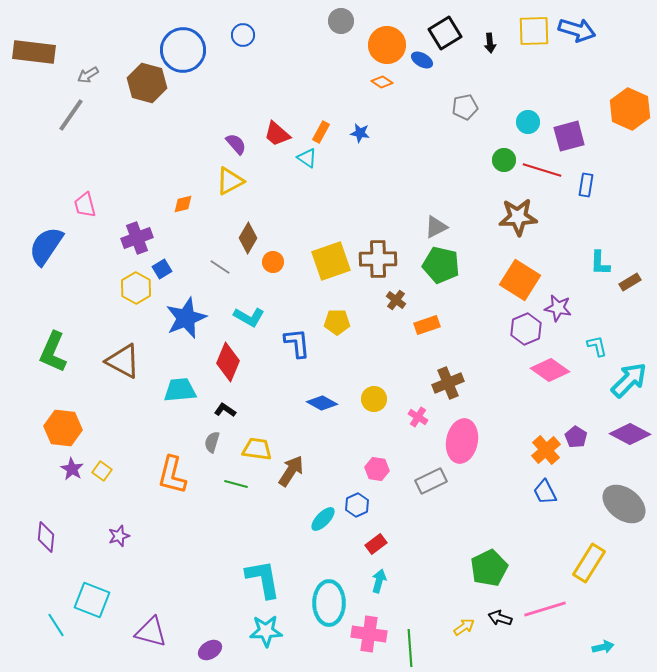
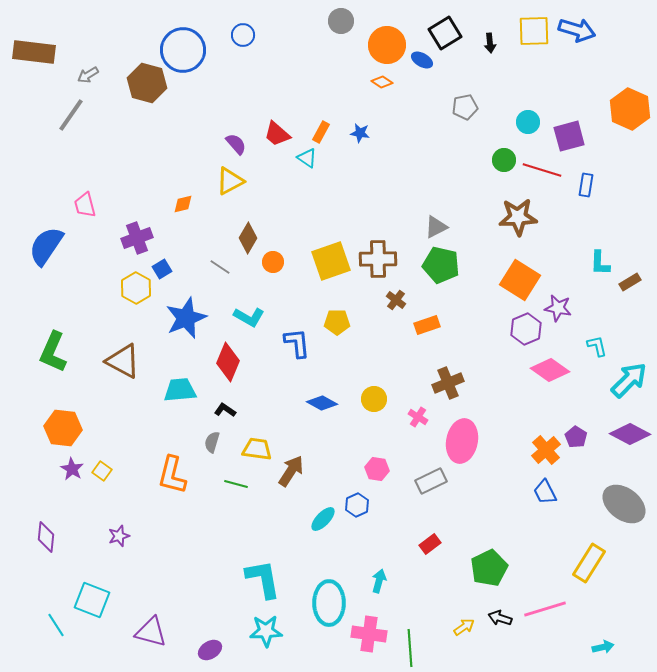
red rectangle at (376, 544): moved 54 px right
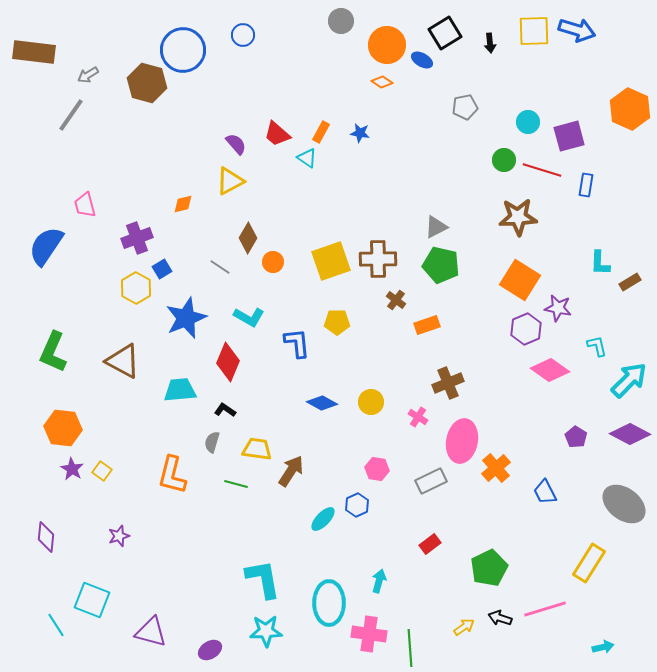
yellow circle at (374, 399): moved 3 px left, 3 px down
orange cross at (546, 450): moved 50 px left, 18 px down
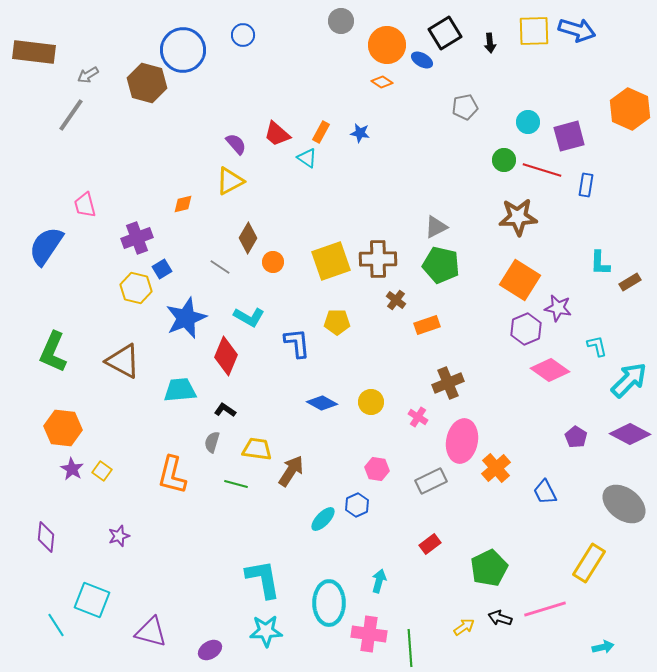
yellow hexagon at (136, 288): rotated 16 degrees counterclockwise
red diamond at (228, 362): moved 2 px left, 6 px up
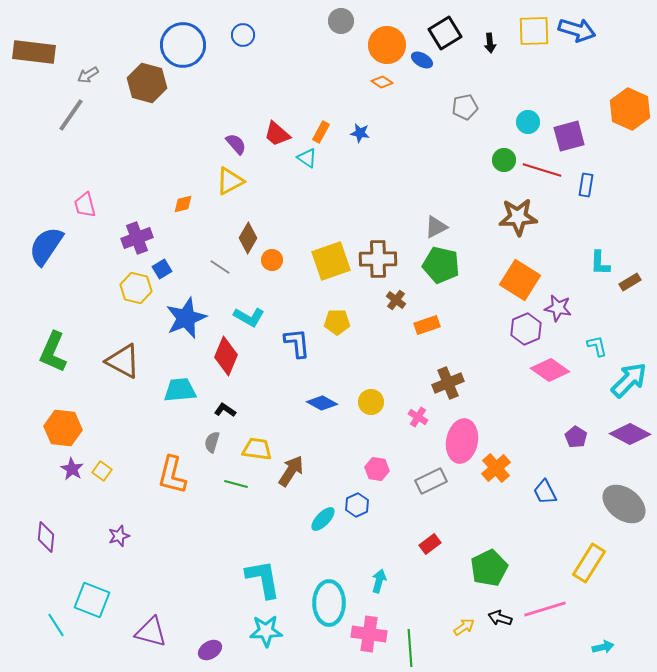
blue circle at (183, 50): moved 5 px up
orange circle at (273, 262): moved 1 px left, 2 px up
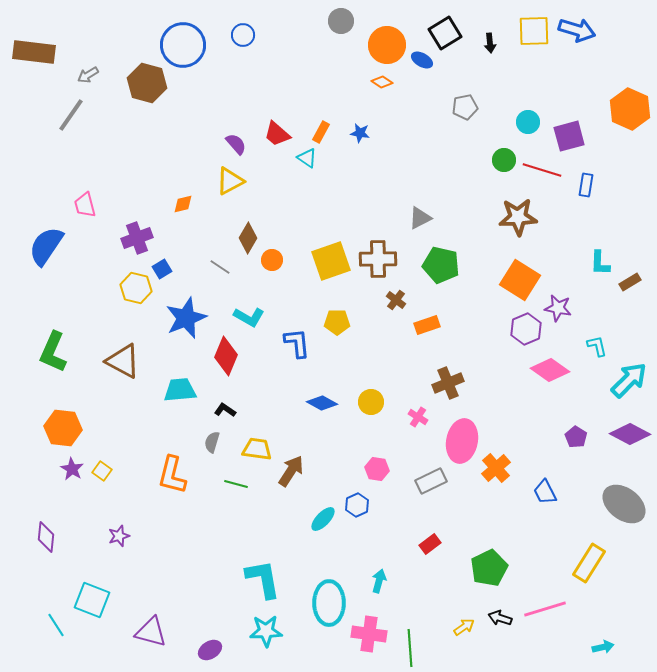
gray triangle at (436, 227): moved 16 px left, 9 px up
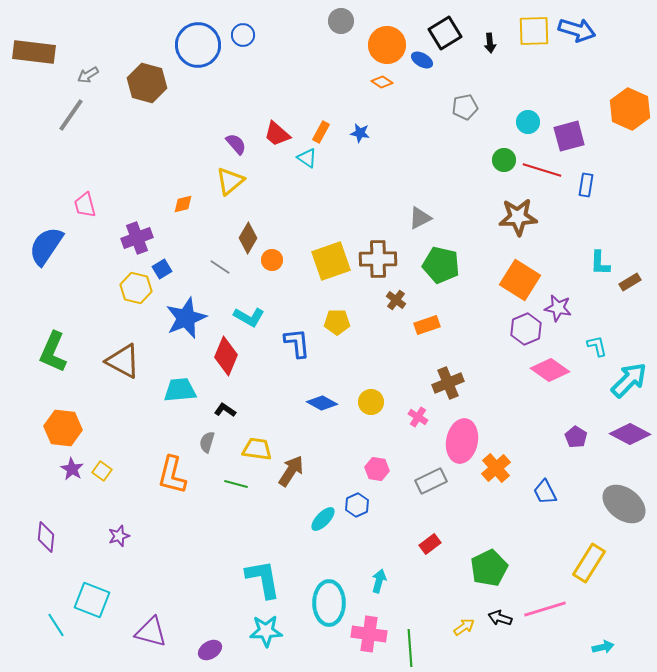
blue circle at (183, 45): moved 15 px right
yellow triangle at (230, 181): rotated 12 degrees counterclockwise
gray semicircle at (212, 442): moved 5 px left
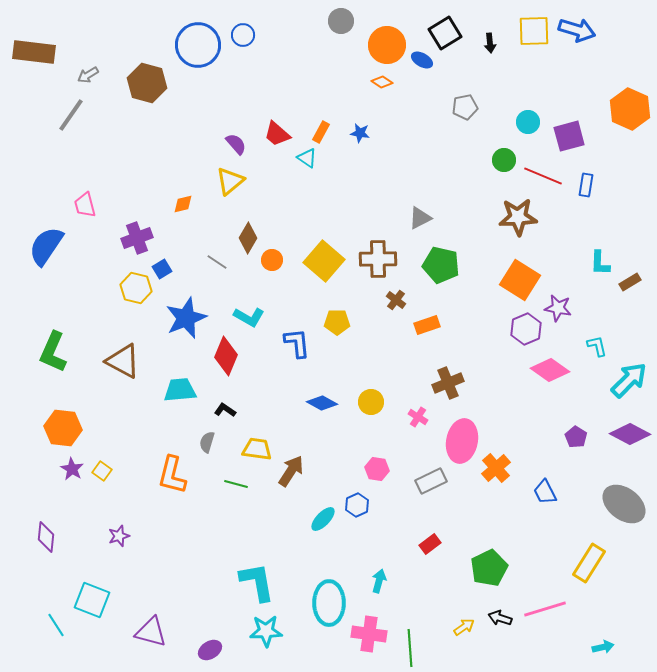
red line at (542, 170): moved 1 px right, 6 px down; rotated 6 degrees clockwise
yellow square at (331, 261): moved 7 px left; rotated 30 degrees counterclockwise
gray line at (220, 267): moved 3 px left, 5 px up
cyan L-shape at (263, 579): moved 6 px left, 3 px down
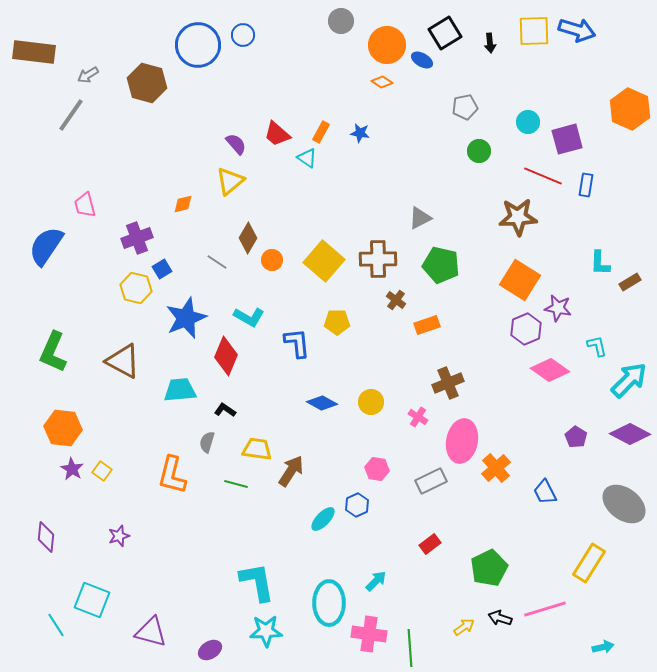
purple square at (569, 136): moved 2 px left, 3 px down
green circle at (504, 160): moved 25 px left, 9 px up
cyan arrow at (379, 581): moved 3 px left; rotated 30 degrees clockwise
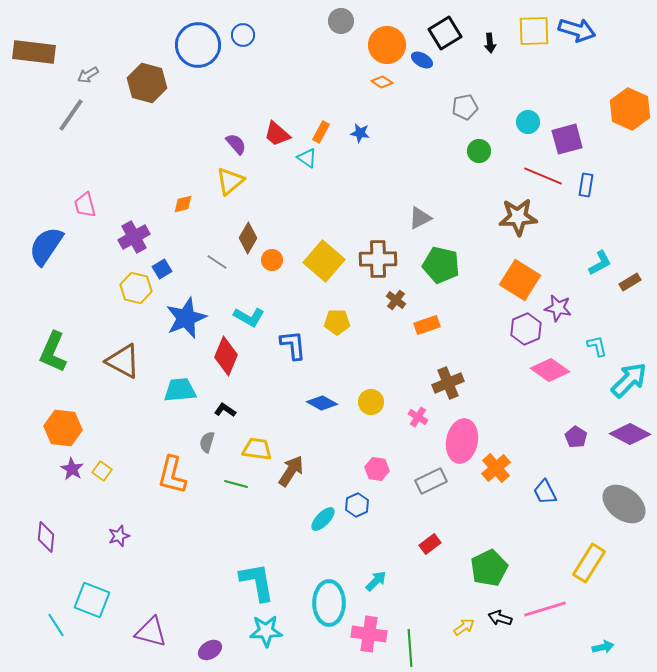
purple cross at (137, 238): moved 3 px left, 1 px up; rotated 8 degrees counterclockwise
cyan L-shape at (600, 263): rotated 120 degrees counterclockwise
blue L-shape at (297, 343): moved 4 px left, 2 px down
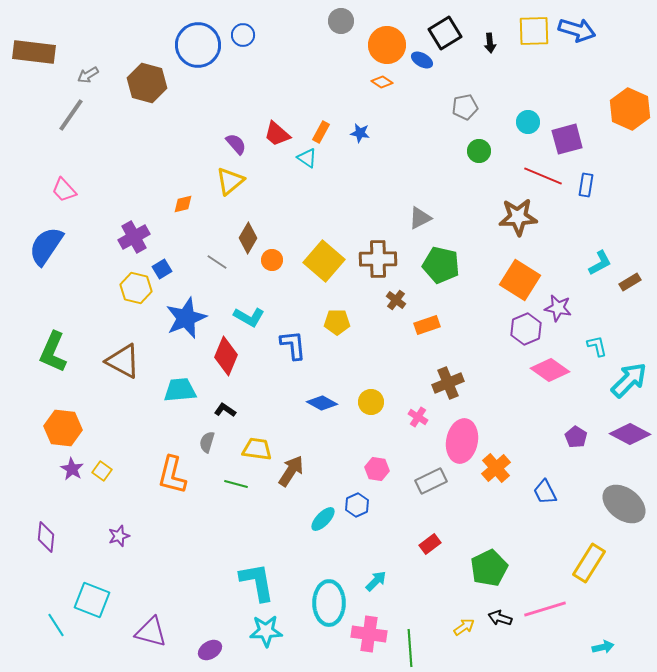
pink trapezoid at (85, 205): moved 21 px left, 15 px up; rotated 28 degrees counterclockwise
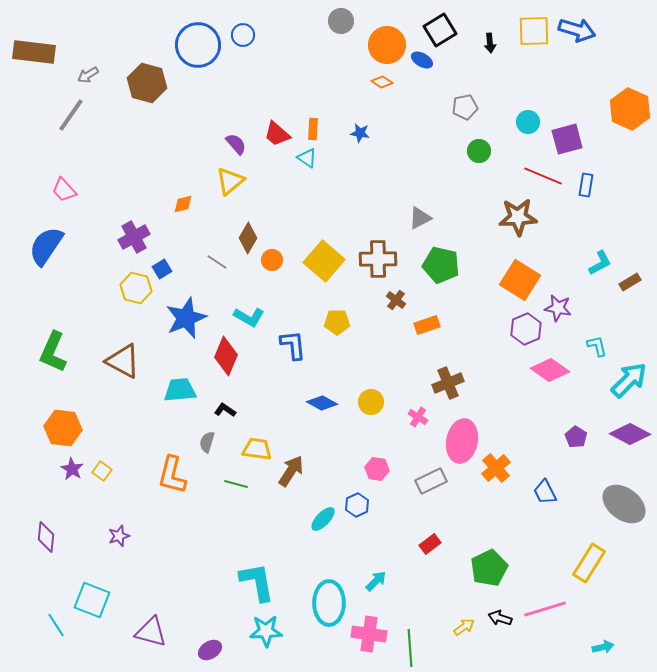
black square at (445, 33): moved 5 px left, 3 px up
orange rectangle at (321, 132): moved 8 px left, 3 px up; rotated 25 degrees counterclockwise
